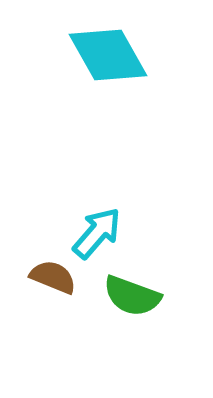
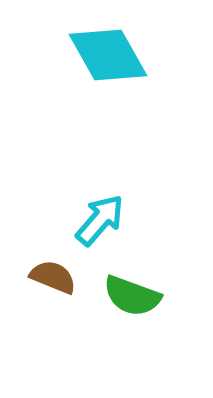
cyan arrow: moved 3 px right, 13 px up
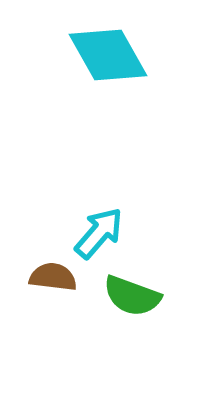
cyan arrow: moved 1 px left, 13 px down
brown semicircle: rotated 15 degrees counterclockwise
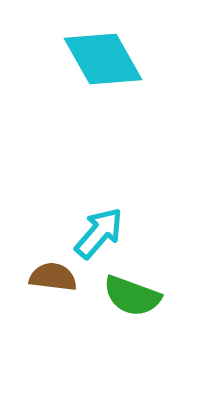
cyan diamond: moved 5 px left, 4 px down
